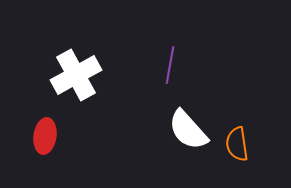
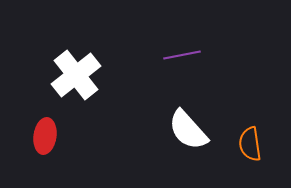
purple line: moved 12 px right, 10 px up; rotated 69 degrees clockwise
white cross: rotated 9 degrees counterclockwise
orange semicircle: moved 13 px right
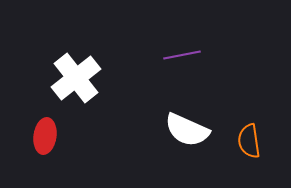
white cross: moved 3 px down
white semicircle: moved 1 px left; rotated 24 degrees counterclockwise
orange semicircle: moved 1 px left, 3 px up
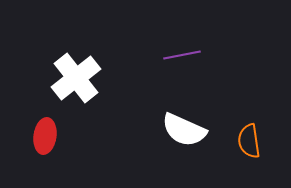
white semicircle: moved 3 px left
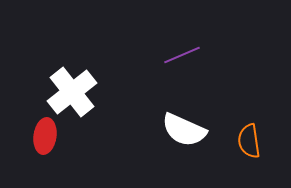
purple line: rotated 12 degrees counterclockwise
white cross: moved 4 px left, 14 px down
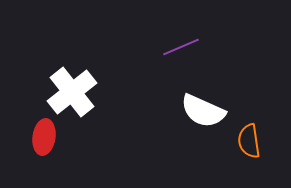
purple line: moved 1 px left, 8 px up
white semicircle: moved 19 px right, 19 px up
red ellipse: moved 1 px left, 1 px down
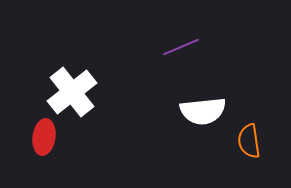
white semicircle: rotated 30 degrees counterclockwise
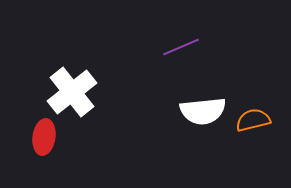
orange semicircle: moved 4 px right, 21 px up; rotated 84 degrees clockwise
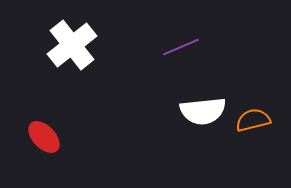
white cross: moved 47 px up
red ellipse: rotated 52 degrees counterclockwise
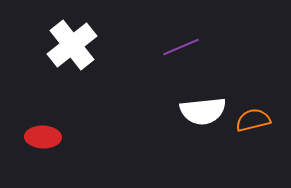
red ellipse: moved 1 px left; rotated 44 degrees counterclockwise
